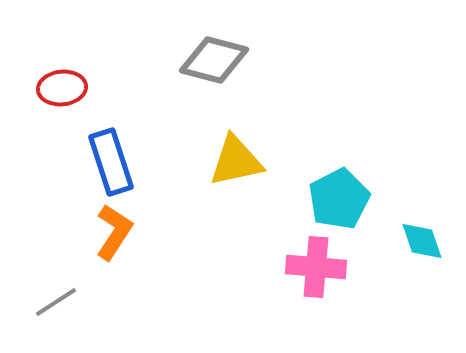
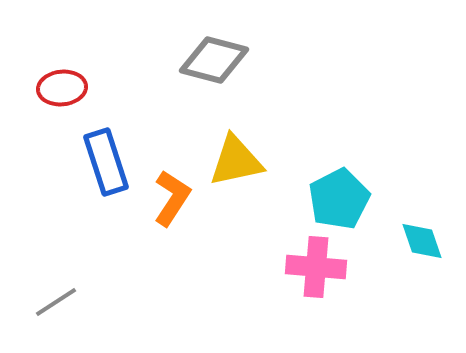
blue rectangle: moved 5 px left
orange L-shape: moved 58 px right, 34 px up
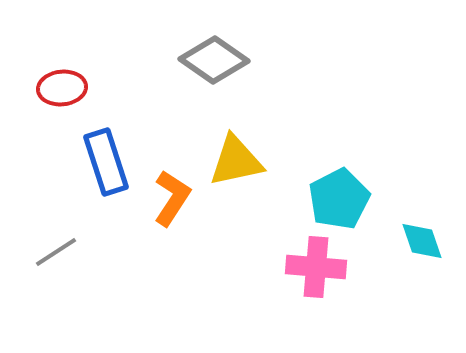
gray diamond: rotated 20 degrees clockwise
gray line: moved 50 px up
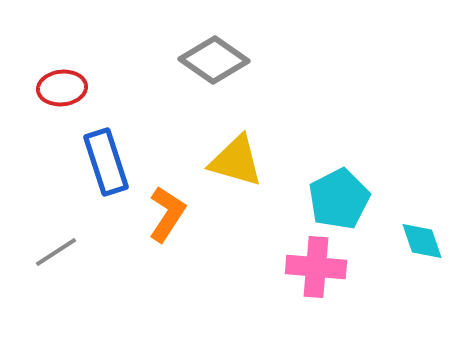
yellow triangle: rotated 28 degrees clockwise
orange L-shape: moved 5 px left, 16 px down
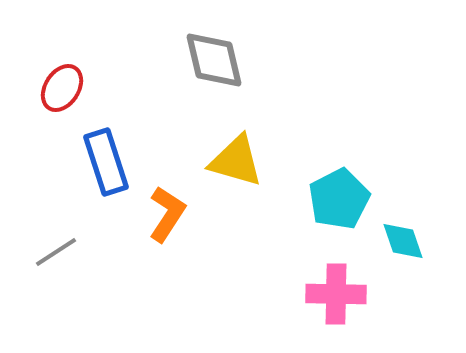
gray diamond: rotated 42 degrees clockwise
red ellipse: rotated 51 degrees counterclockwise
cyan diamond: moved 19 px left
pink cross: moved 20 px right, 27 px down; rotated 4 degrees counterclockwise
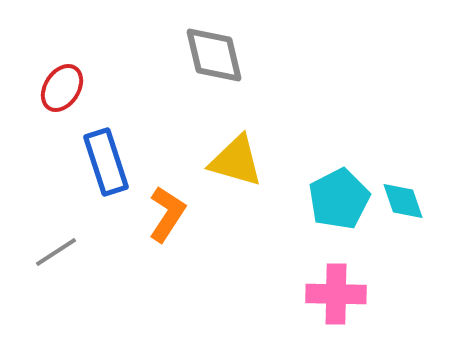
gray diamond: moved 5 px up
cyan diamond: moved 40 px up
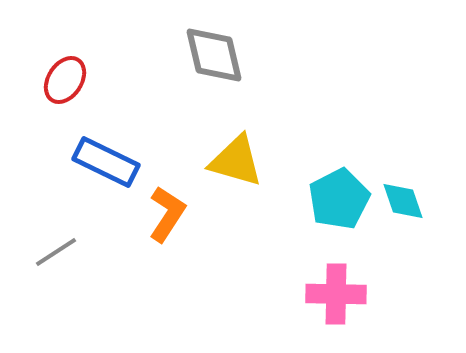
red ellipse: moved 3 px right, 8 px up
blue rectangle: rotated 46 degrees counterclockwise
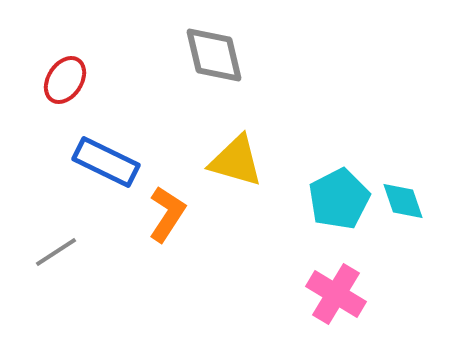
pink cross: rotated 30 degrees clockwise
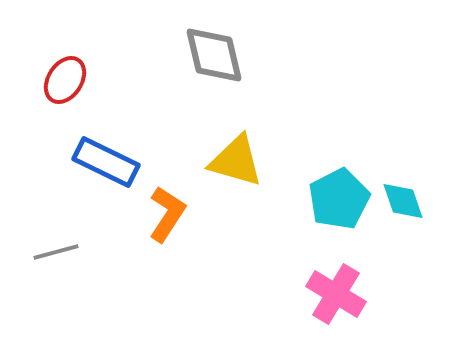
gray line: rotated 18 degrees clockwise
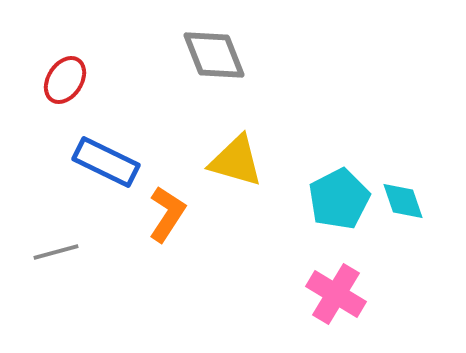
gray diamond: rotated 8 degrees counterclockwise
